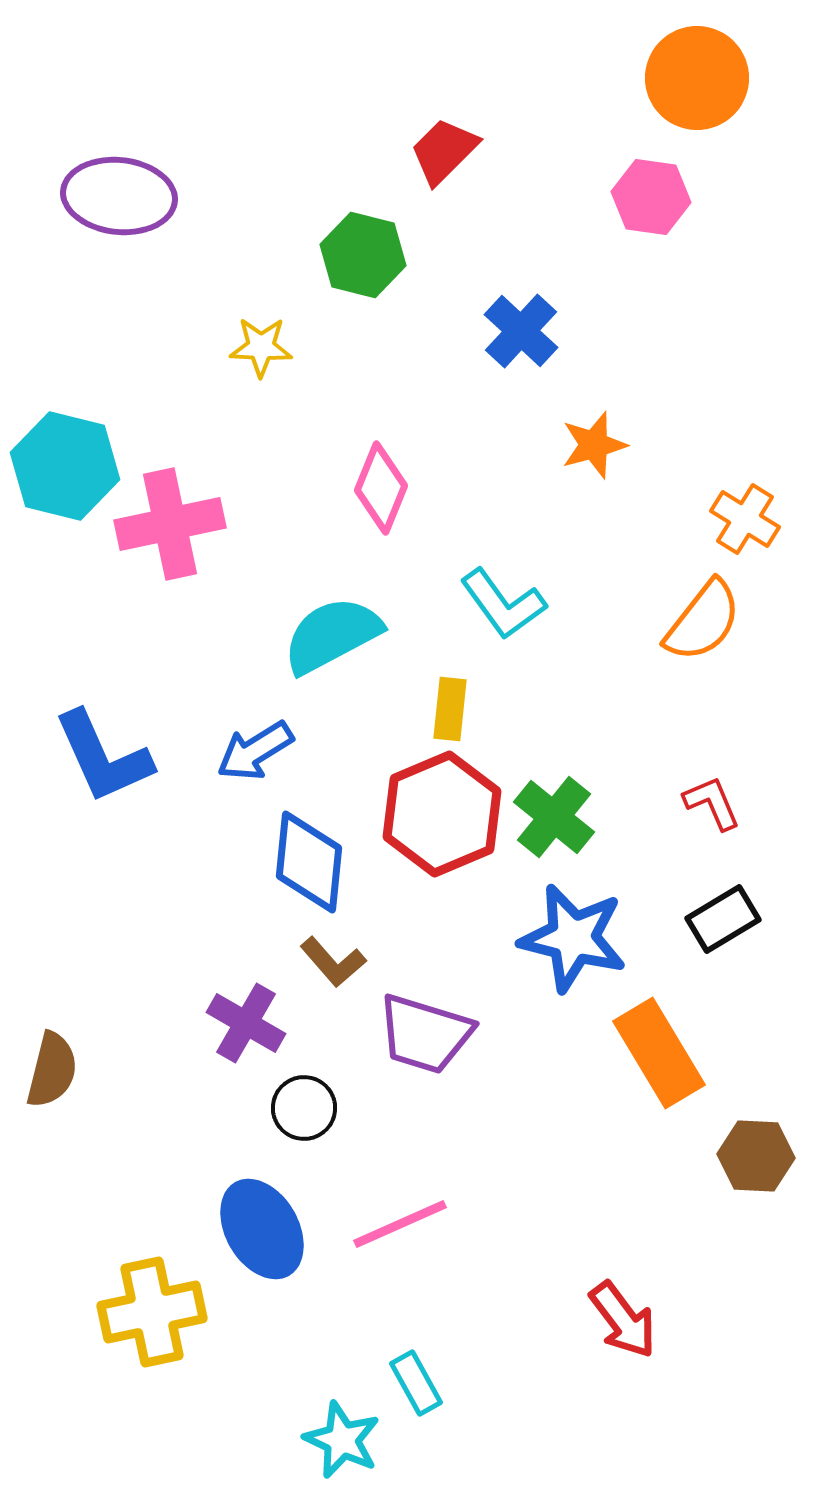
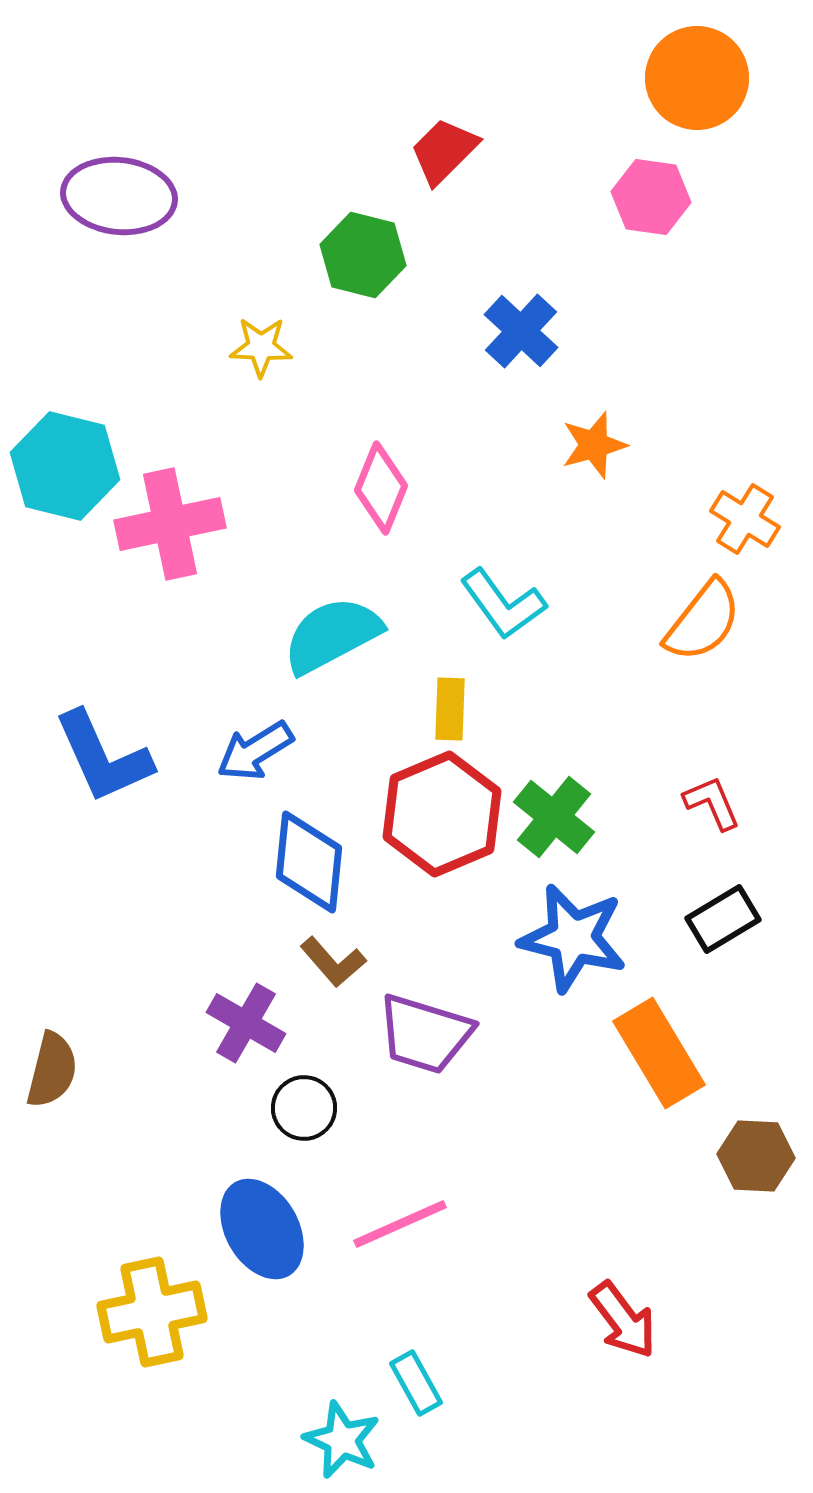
yellow rectangle: rotated 4 degrees counterclockwise
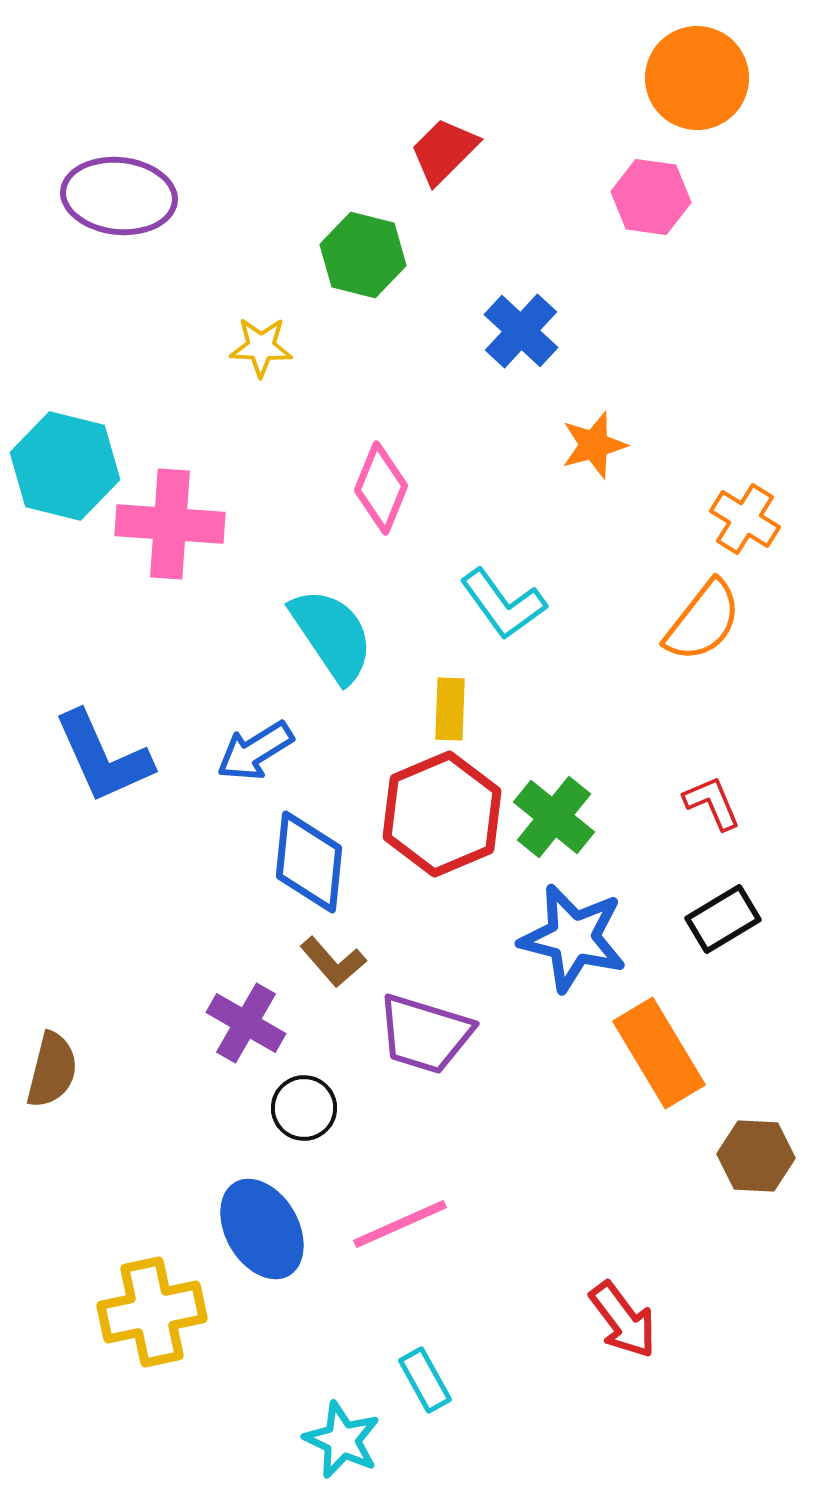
pink cross: rotated 16 degrees clockwise
cyan semicircle: rotated 84 degrees clockwise
cyan rectangle: moved 9 px right, 3 px up
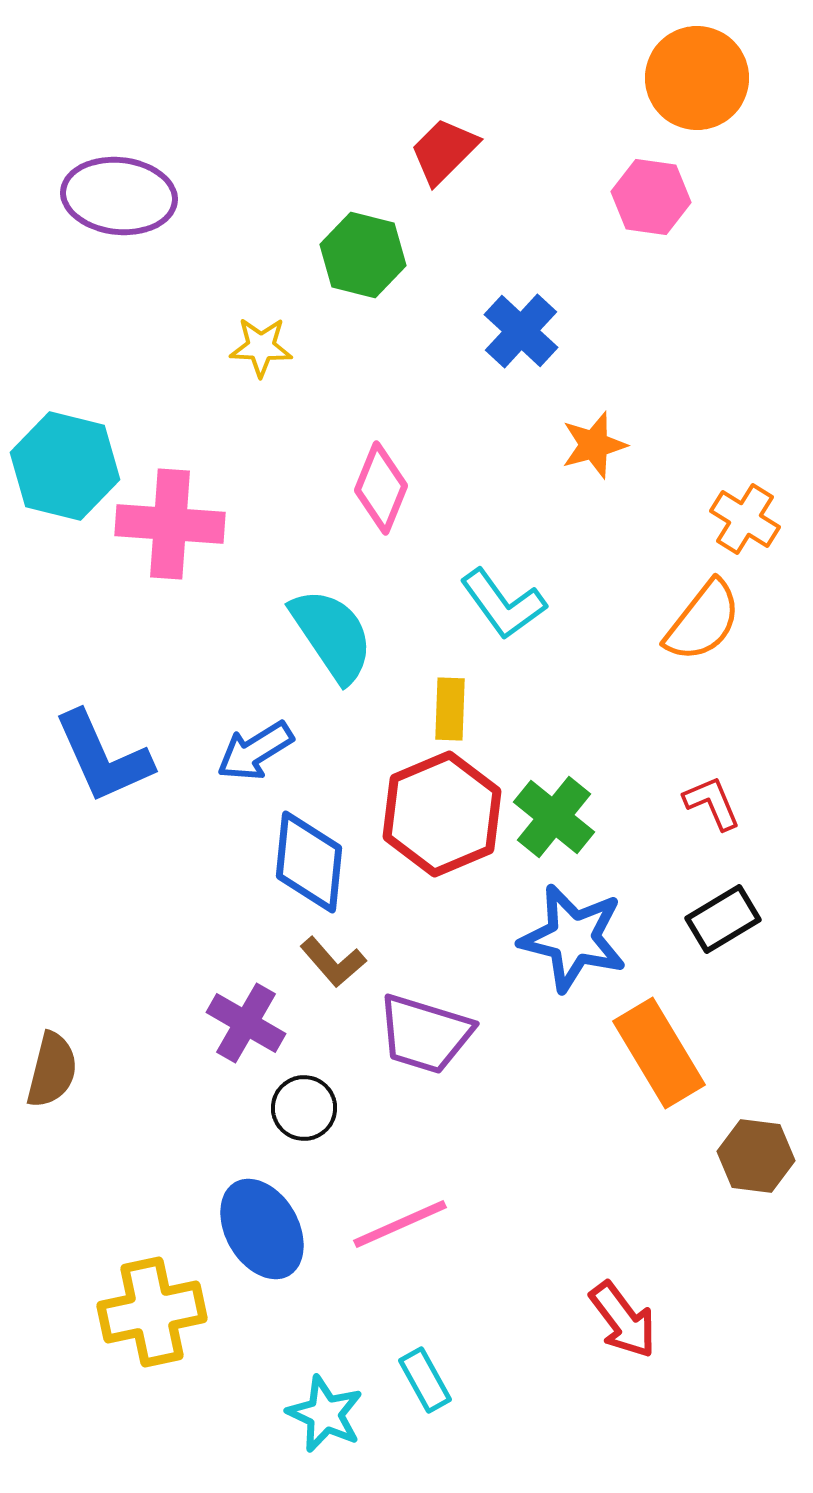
brown hexagon: rotated 4 degrees clockwise
cyan star: moved 17 px left, 26 px up
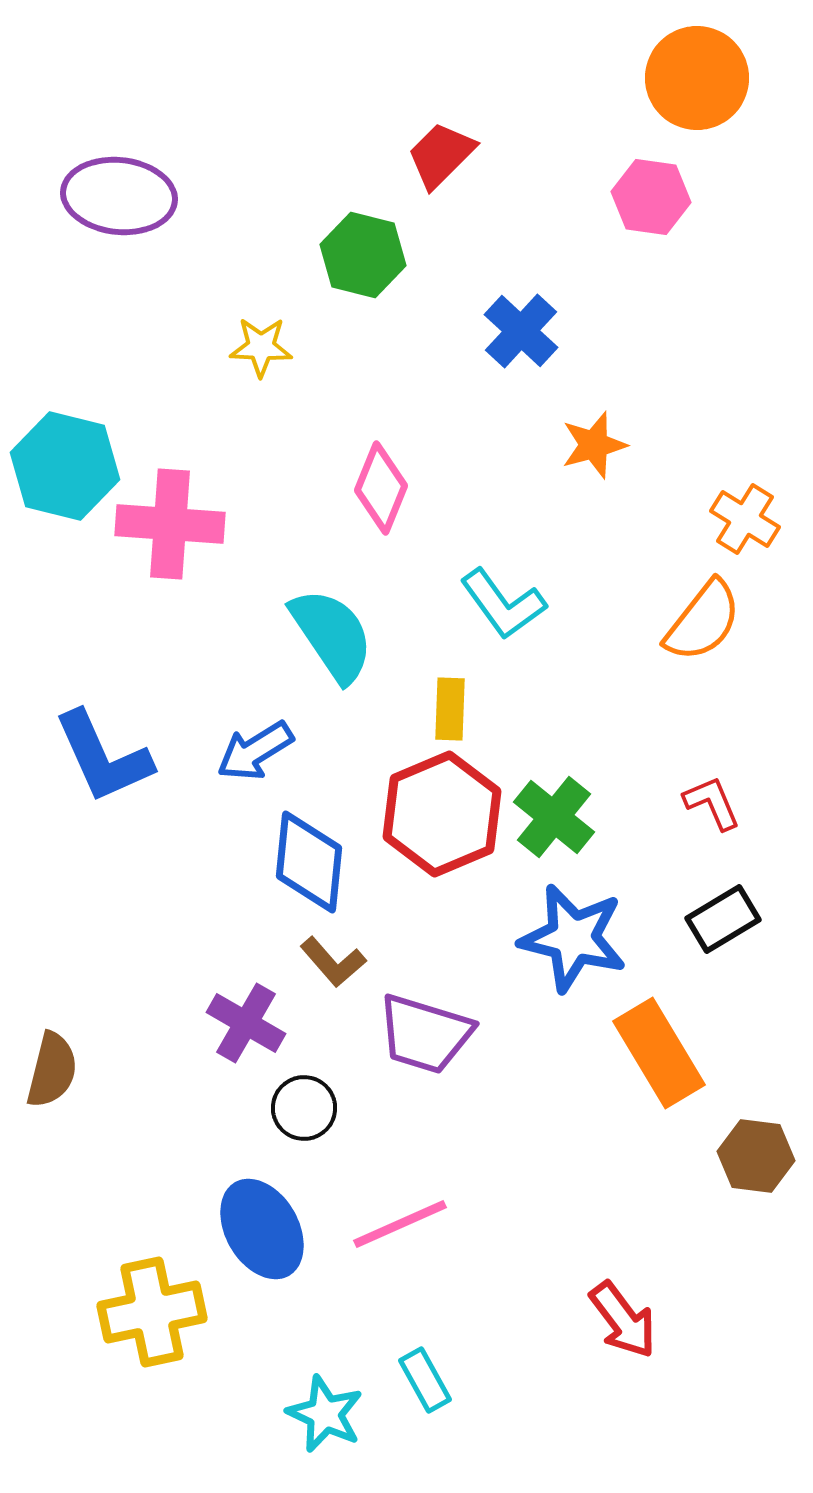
red trapezoid: moved 3 px left, 4 px down
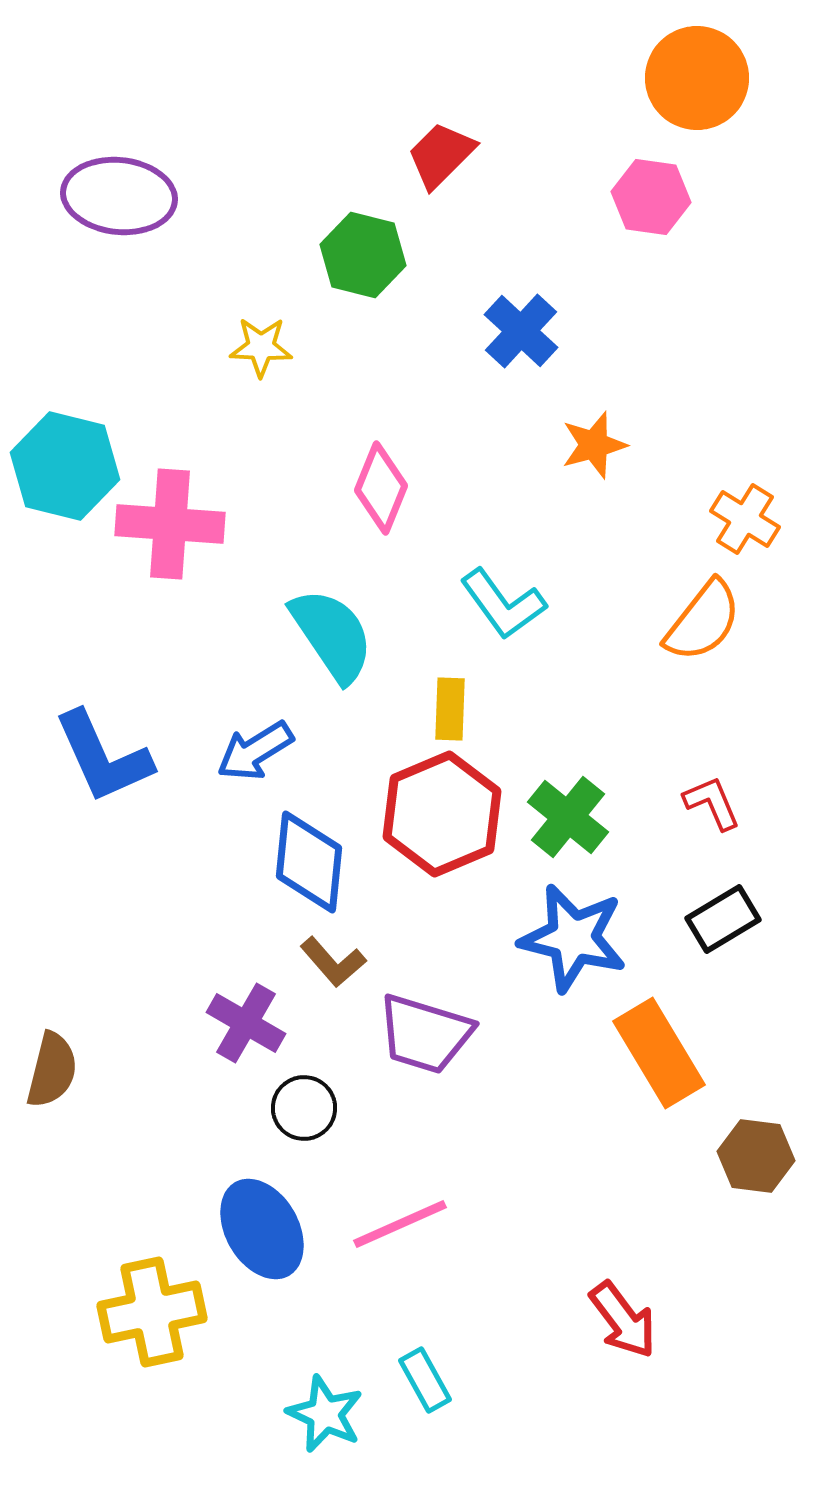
green cross: moved 14 px right
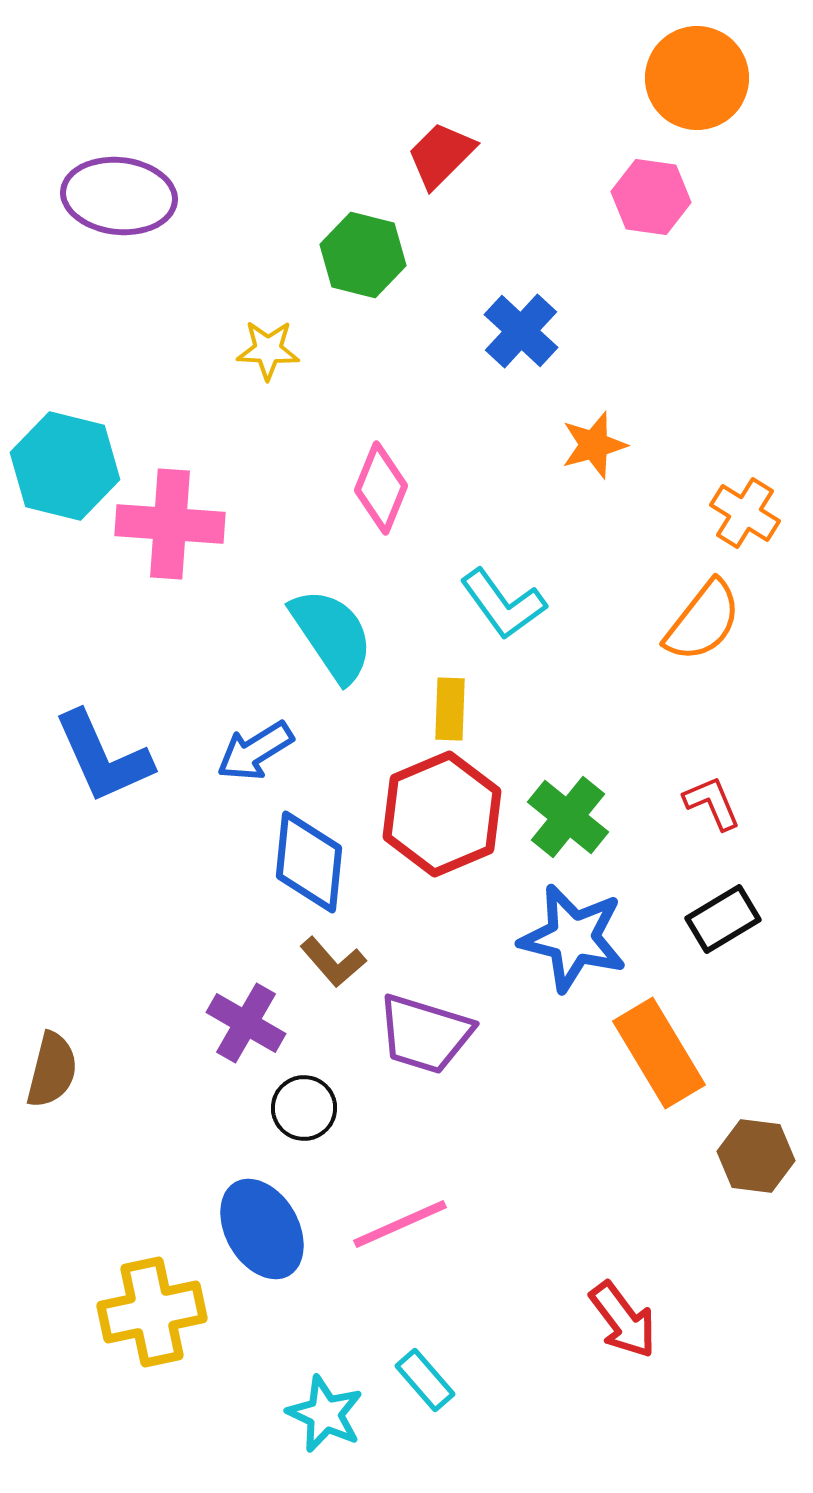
yellow star: moved 7 px right, 3 px down
orange cross: moved 6 px up
cyan rectangle: rotated 12 degrees counterclockwise
